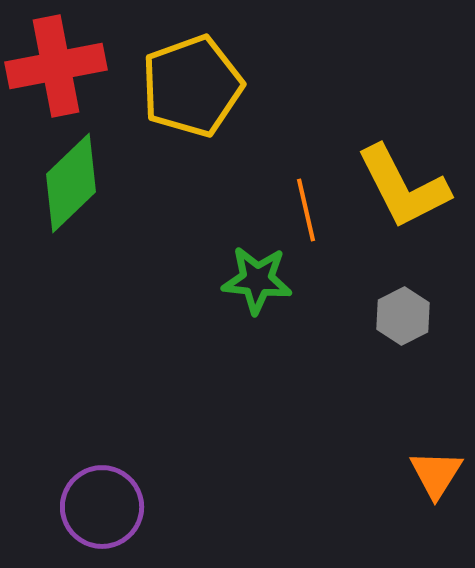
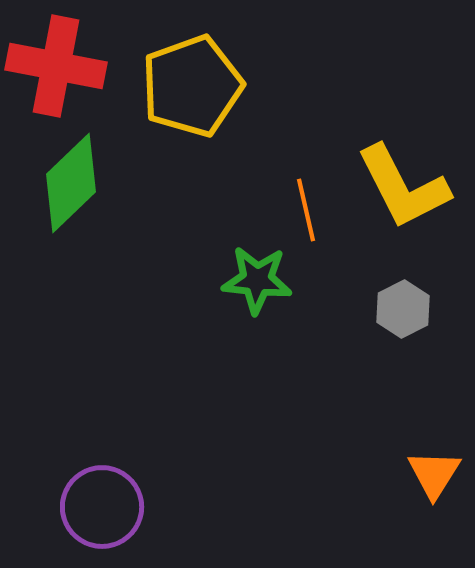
red cross: rotated 22 degrees clockwise
gray hexagon: moved 7 px up
orange triangle: moved 2 px left
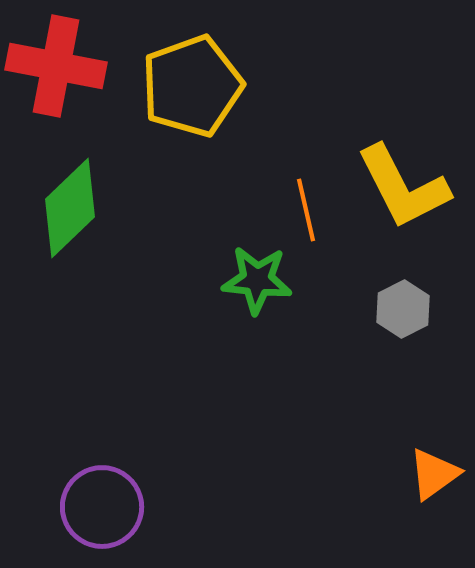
green diamond: moved 1 px left, 25 px down
orange triangle: rotated 22 degrees clockwise
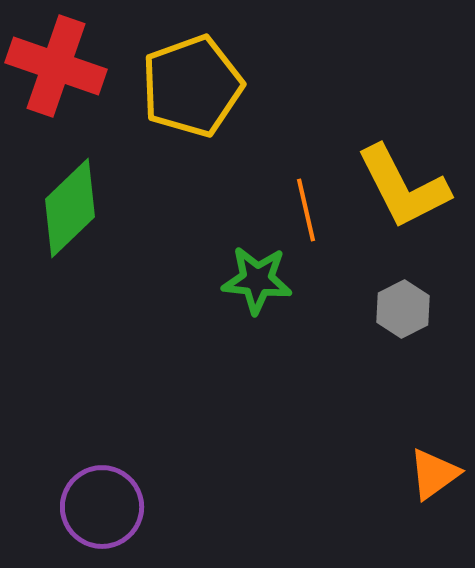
red cross: rotated 8 degrees clockwise
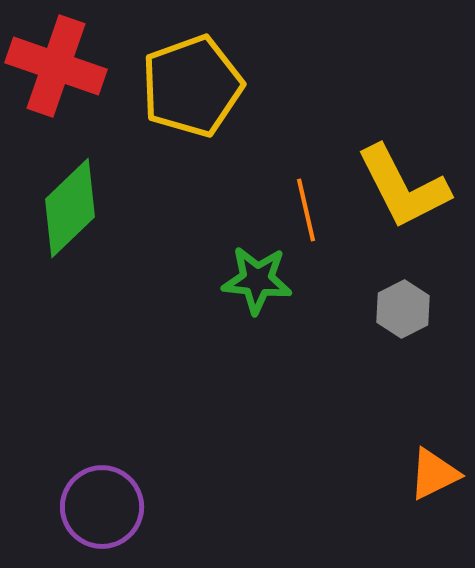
orange triangle: rotated 10 degrees clockwise
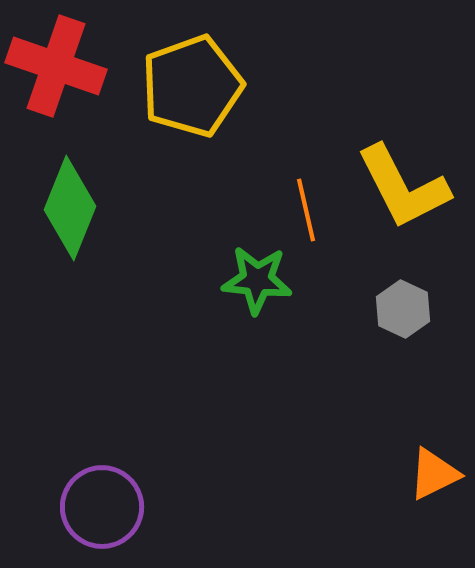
green diamond: rotated 24 degrees counterclockwise
gray hexagon: rotated 8 degrees counterclockwise
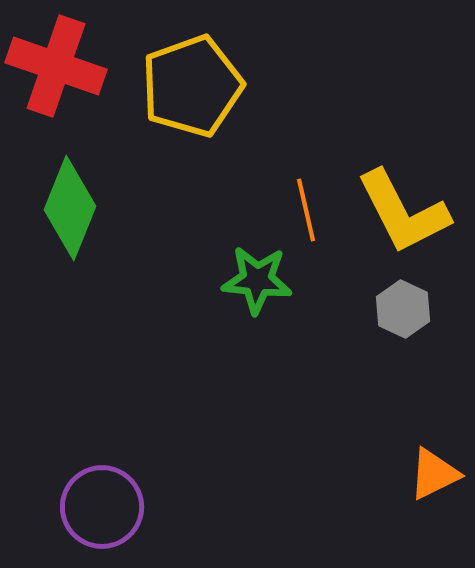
yellow L-shape: moved 25 px down
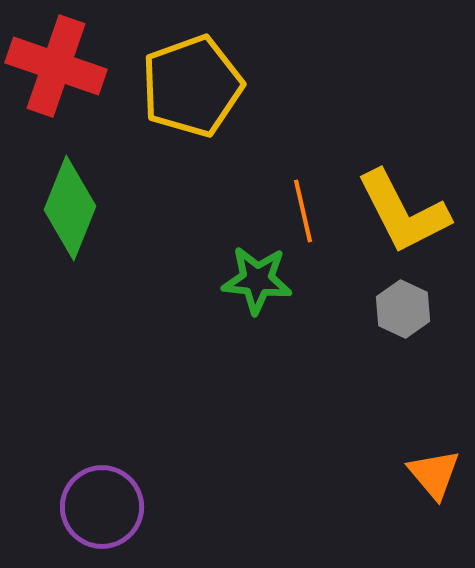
orange line: moved 3 px left, 1 px down
orange triangle: rotated 44 degrees counterclockwise
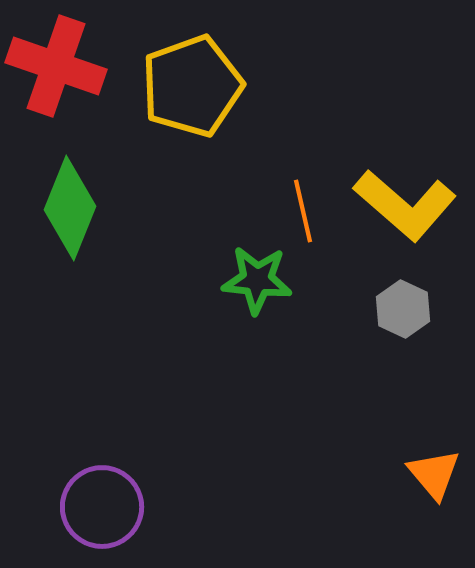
yellow L-shape: moved 2 px right, 7 px up; rotated 22 degrees counterclockwise
